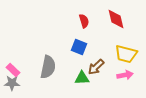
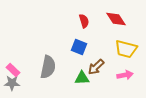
red diamond: rotated 20 degrees counterclockwise
yellow trapezoid: moved 5 px up
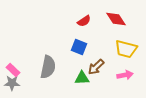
red semicircle: rotated 72 degrees clockwise
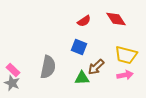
yellow trapezoid: moved 6 px down
gray star: rotated 21 degrees clockwise
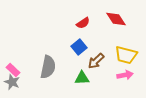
red semicircle: moved 1 px left, 2 px down
blue square: rotated 28 degrees clockwise
brown arrow: moved 6 px up
gray star: moved 1 px up
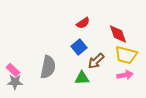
red diamond: moved 2 px right, 15 px down; rotated 15 degrees clockwise
gray star: moved 3 px right; rotated 21 degrees counterclockwise
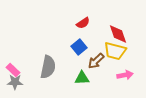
yellow trapezoid: moved 11 px left, 4 px up
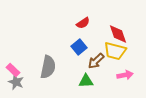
green triangle: moved 4 px right, 3 px down
gray star: moved 1 px right; rotated 21 degrees clockwise
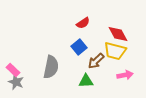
red diamond: rotated 10 degrees counterclockwise
gray semicircle: moved 3 px right
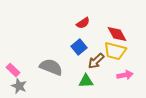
red diamond: moved 1 px left
gray semicircle: rotated 80 degrees counterclockwise
gray star: moved 3 px right, 4 px down
